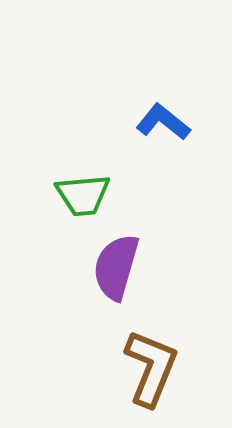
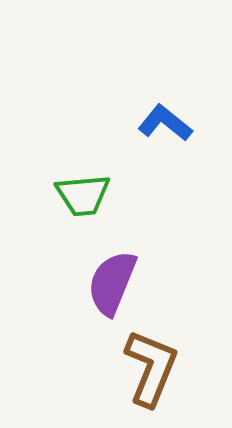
blue L-shape: moved 2 px right, 1 px down
purple semicircle: moved 4 px left, 16 px down; rotated 6 degrees clockwise
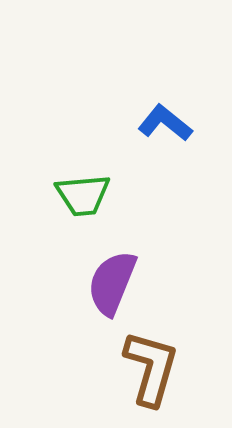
brown L-shape: rotated 6 degrees counterclockwise
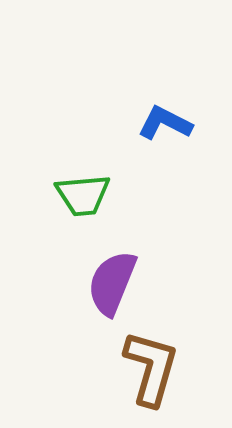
blue L-shape: rotated 12 degrees counterclockwise
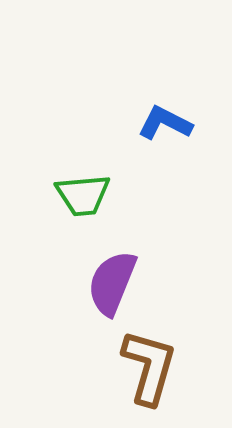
brown L-shape: moved 2 px left, 1 px up
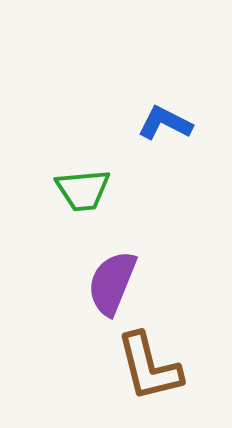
green trapezoid: moved 5 px up
brown L-shape: rotated 150 degrees clockwise
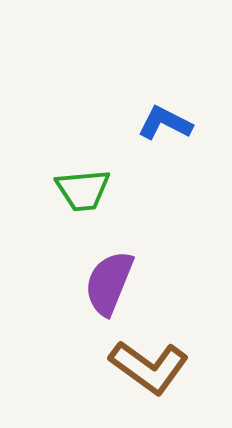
purple semicircle: moved 3 px left
brown L-shape: rotated 40 degrees counterclockwise
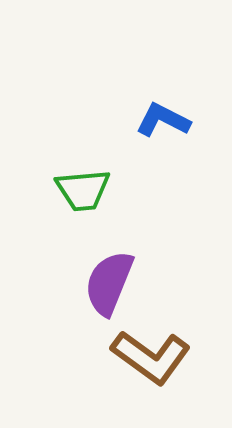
blue L-shape: moved 2 px left, 3 px up
brown L-shape: moved 2 px right, 10 px up
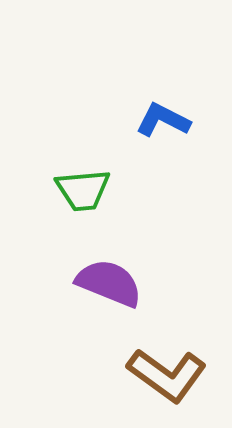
purple semicircle: rotated 90 degrees clockwise
brown L-shape: moved 16 px right, 18 px down
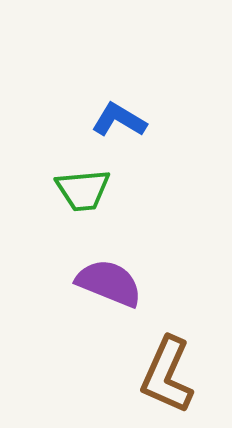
blue L-shape: moved 44 px left; rotated 4 degrees clockwise
brown L-shape: rotated 78 degrees clockwise
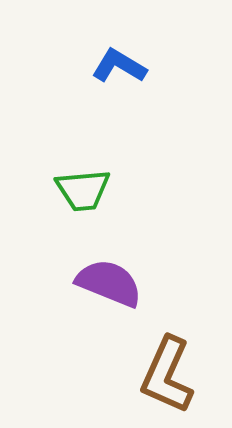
blue L-shape: moved 54 px up
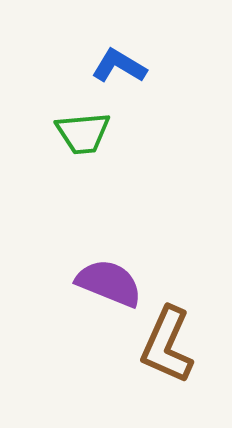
green trapezoid: moved 57 px up
brown L-shape: moved 30 px up
